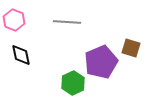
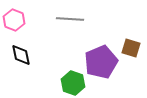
gray line: moved 3 px right, 3 px up
green hexagon: rotated 15 degrees counterclockwise
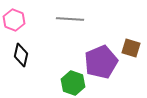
black diamond: rotated 25 degrees clockwise
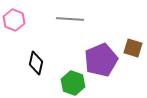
brown square: moved 2 px right
black diamond: moved 15 px right, 8 px down
purple pentagon: moved 2 px up
